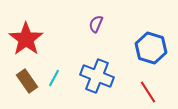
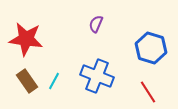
red star: rotated 28 degrees counterclockwise
cyan line: moved 3 px down
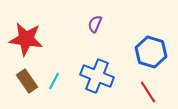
purple semicircle: moved 1 px left
blue hexagon: moved 4 px down
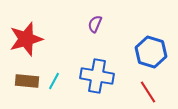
red star: rotated 24 degrees counterclockwise
blue cross: rotated 12 degrees counterclockwise
brown rectangle: rotated 50 degrees counterclockwise
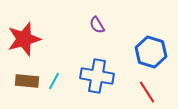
purple semicircle: moved 2 px right, 1 px down; rotated 54 degrees counterclockwise
red star: moved 2 px left
red line: moved 1 px left
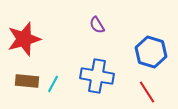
cyan line: moved 1 px left, 3 px down
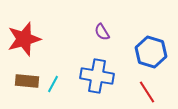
purple semicircle: moved 5 px right, 7 px down
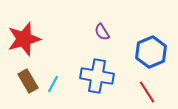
blue hexagon: rotated 20 degrees clockwise
brown rectangle: moved 1 px right; rotated 55 degrees clockwise
